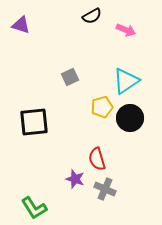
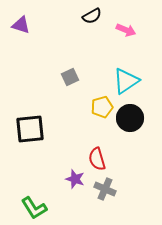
black square: moved 4 px left, 7 px down
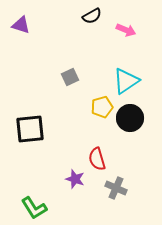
gray cross: moved 11 px right, 1 px up
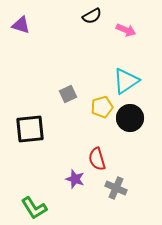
gray square: moved 2 px left, 17 px down
